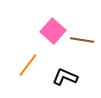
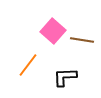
black L-shape: rotated 25 degrees counterclockwise
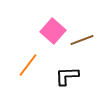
brown line: rotated 30 degrees counterclockwise
black L-shape: moved 2 px right, 1 px up
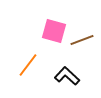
pink square: moved 1 px right; rotated 25 degrees counterclockwise
black L-shape: rotated 45 degrees clockwise
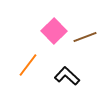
pink square: rotated 30 degrees clockwise
brown line: moved 3 px right, 3 px up
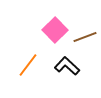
pink square: moved 1 px right, 1 px up
black L-shape: moved 10 px up
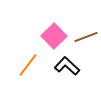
pink square: moved 1 px left, 6 px down
brown line: moved 1 px right
